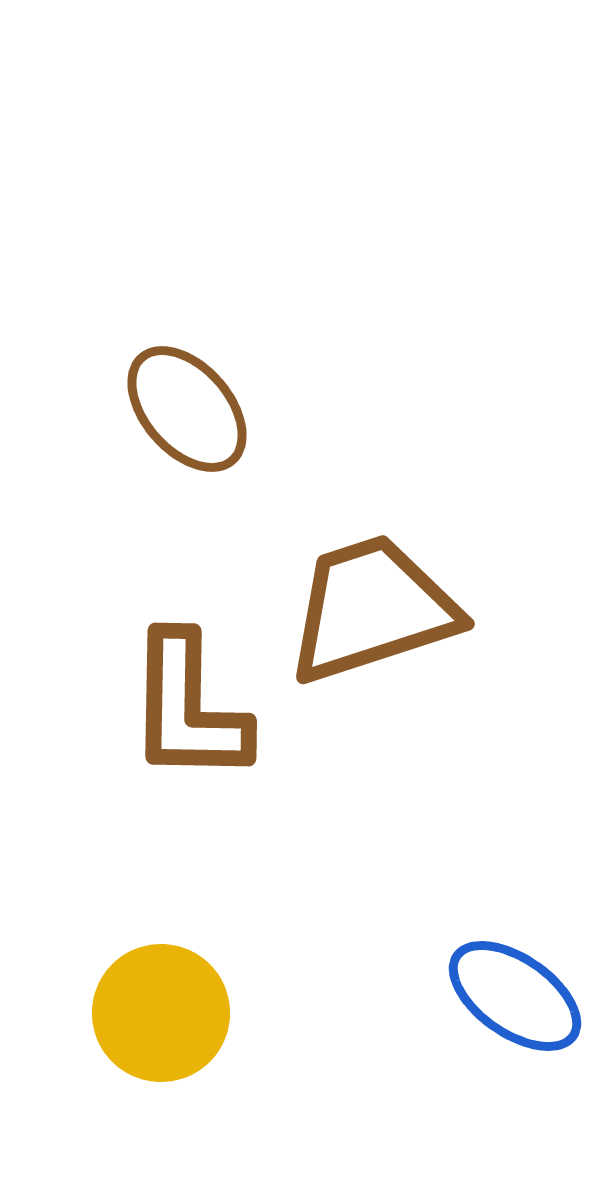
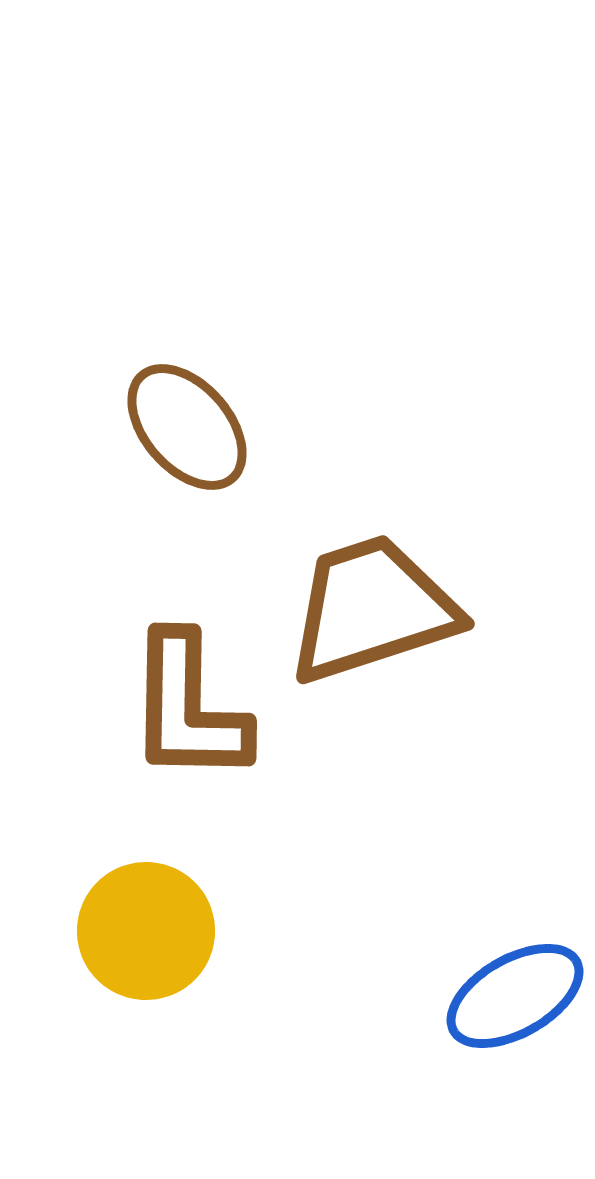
brown ellipse: moved 18 px down
blue ellipse: rotated 65 degrees counterclockwise
yellow circle: moved 15 px left, 82 px up
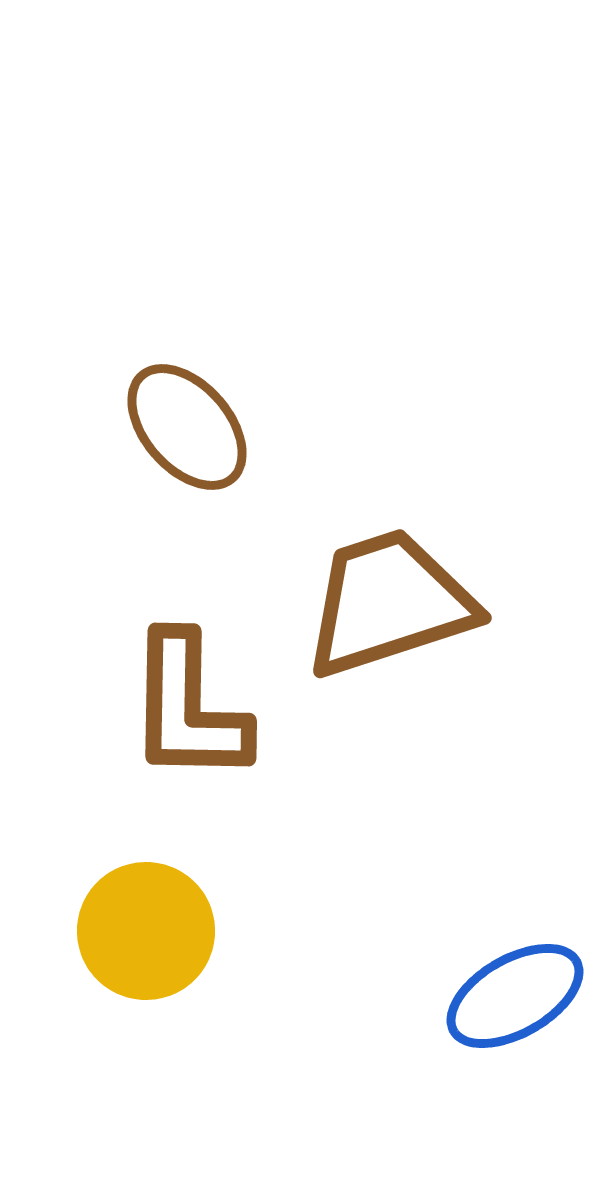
brown trapezoid: moved 17 px right, 6 px up
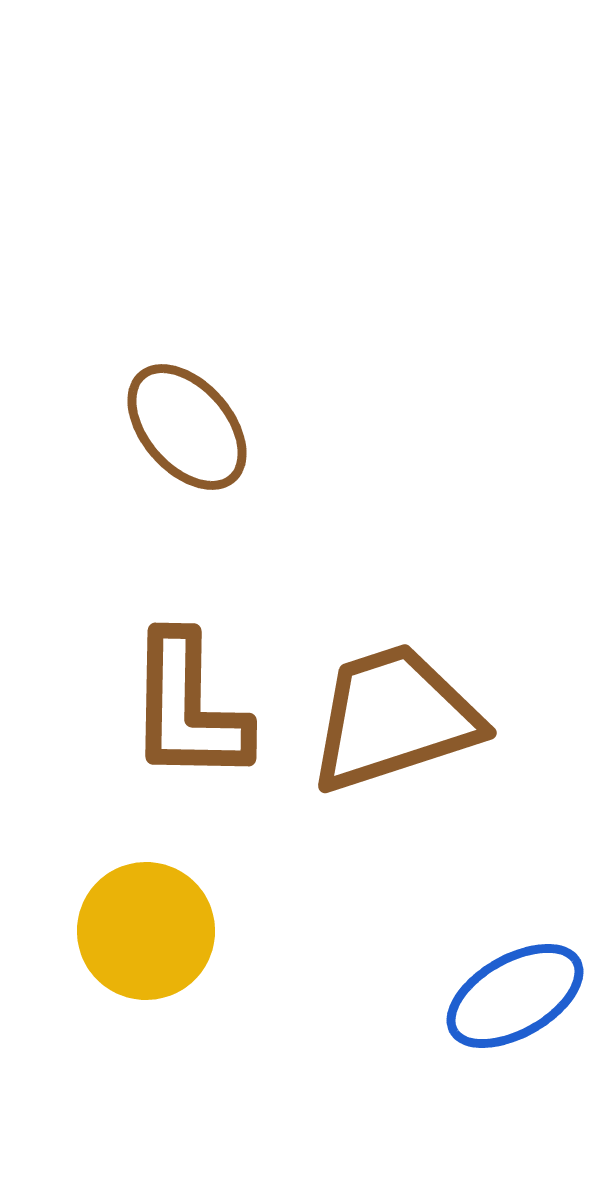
brown trapezoid: moved 5 px right, 115 px down
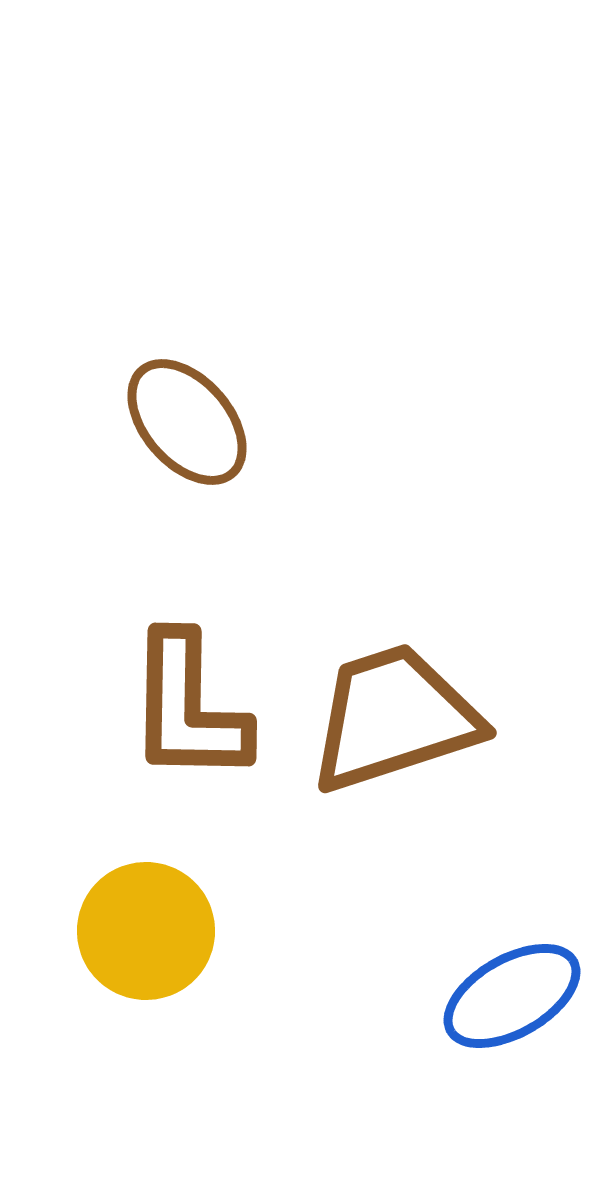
brown ellipse: moved 5 px up
blue ellipse: moved 3 px left
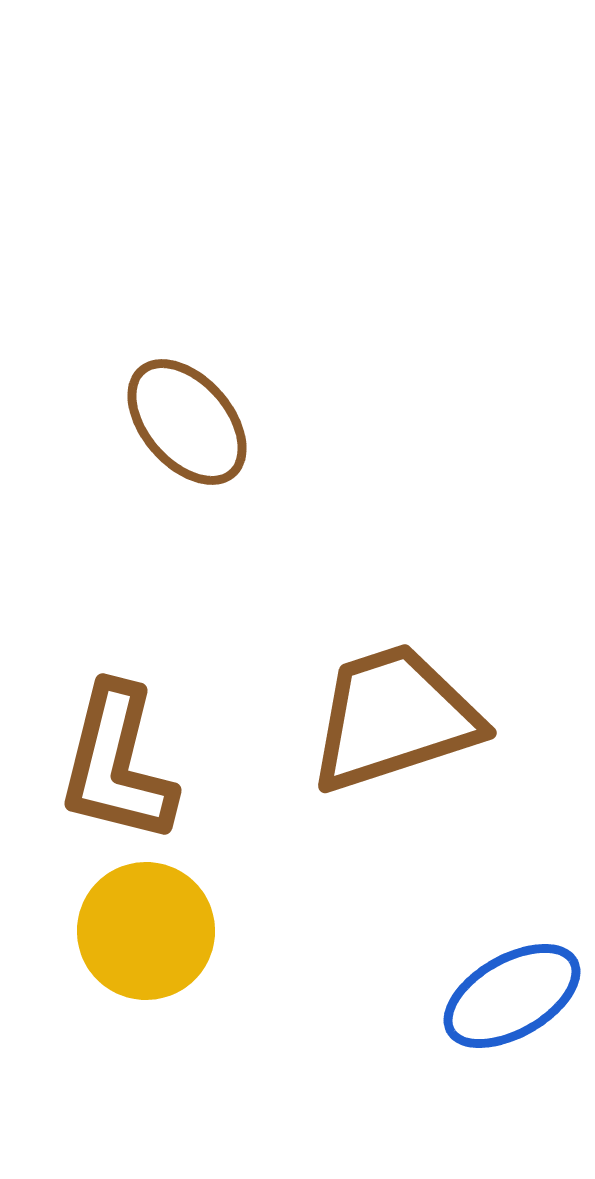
brown L-shape: moved 71 px left, 56 px down; rotated 13 degrees clockwise
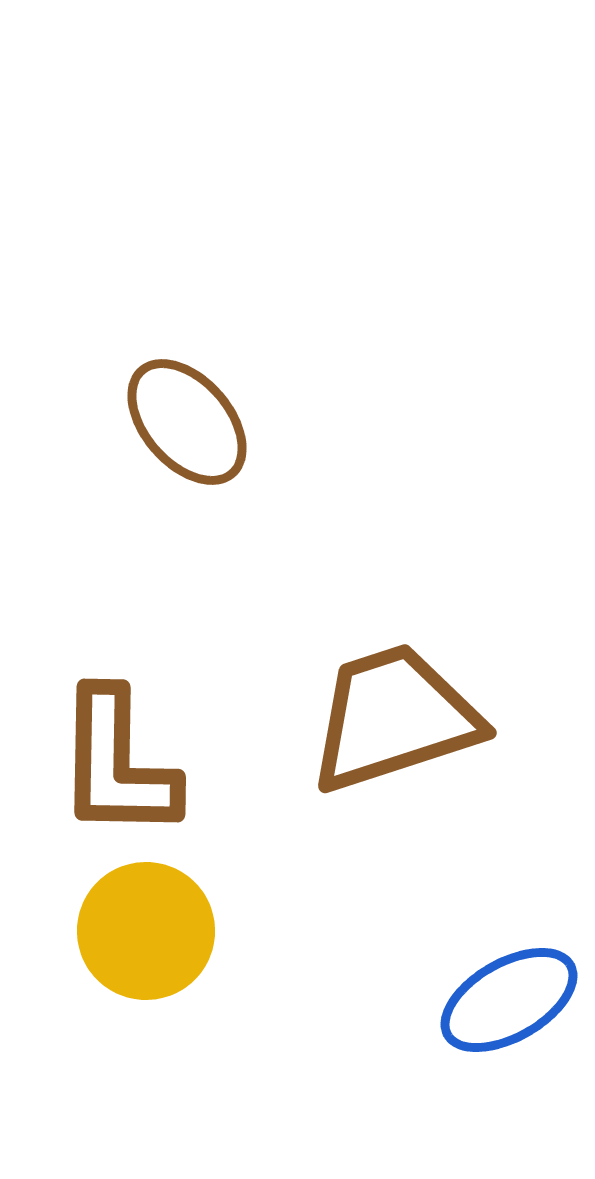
brown L-shape: rotated 13 degrees counterclockwise
blue ellipse: moved 3 px left, 4 px down
